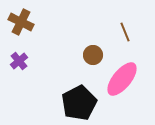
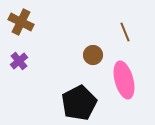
pink ellipse: moved 2 px right, 1 px down; rotated 54 degrees counterclockwise
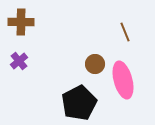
brown cross: rotated 25 degrees counterclockwise
brown circle: moved 2 px right, 9 px down
pink ellipse: moved 1 px left
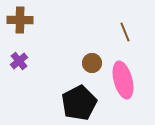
brown cross: moved 1 px left, 2 px up
brown circle: moved 3 px left, 1 px up
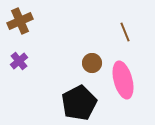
brown cross: moved 1 px down; rotated 25 degrees counterclockwise
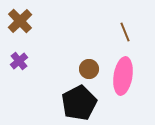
brown cross: rotated 20 degrees counterclockwise
brown circle: moved 3 px left, 6 px down
pink ellipse: moved 4 px up; rotated 24 degrees clockwise
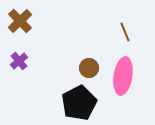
brown circle: moved 1 px up
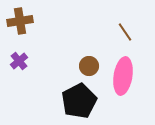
brown cross: rotated 35 degrees clockwise
brown line: rotated 12 degrees counterclockwise
brown circle: moved 2 px up
black pentagon: moved 2 px up
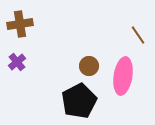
brown cross: moved 3 px down
brown line: moved 13 px right, 3 px down
purple cross: moved 2 px left, 1 px down
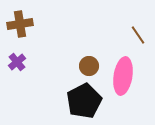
black pentagon: moved 5 px right
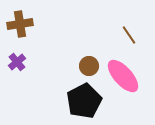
brown line: moved 9 px left
pink ellipse: rotated 51 degrees counterclockwise
